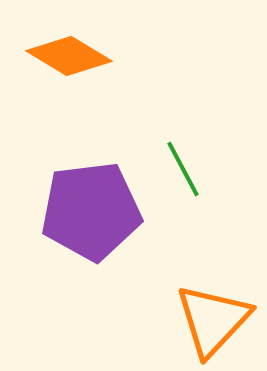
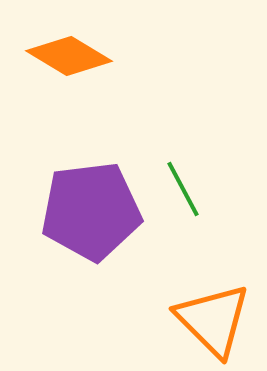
green line: moved 20 px down
orange triangle: rotated 28 degrees counterclockwise
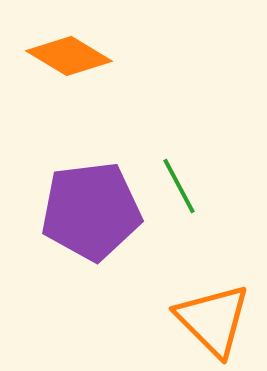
green line: moved 4 px left, 3 px up
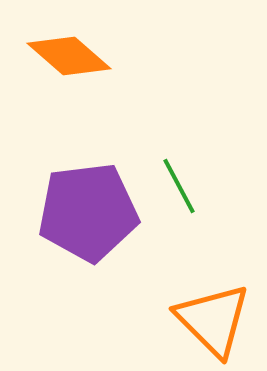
orange diamond: rotated 10 degrees clockwise
purple pentagon: moved 3 px left, 1 px down
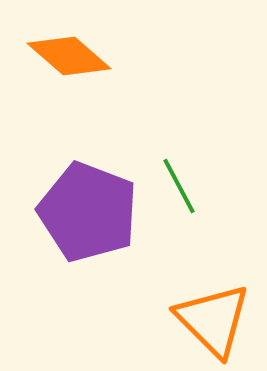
purple pentagon: rotated 28 degrees clockwise
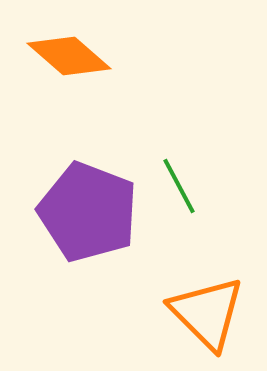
orange triangle: moved 6 px left, 7 px up
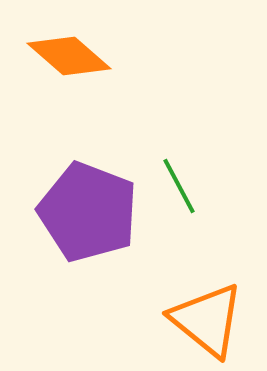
orange triangle: moved 7 px down; rotated 6 degrees counterclockwise
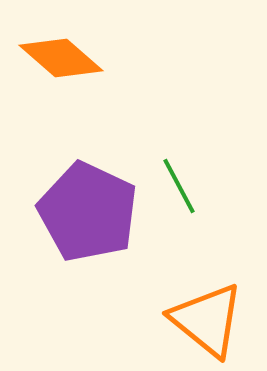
orange diamond: moved 8 px left, 2 px down
purple pentagon: rotated 4 degrees clockwise
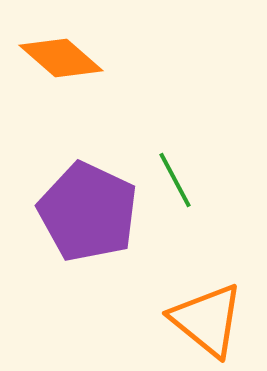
green line: moved 4 px left, 6 px up
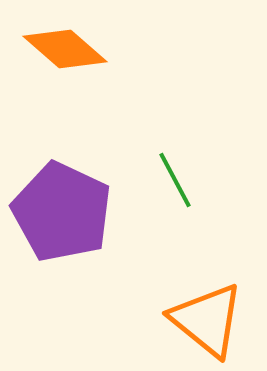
orange diamond: moved 4 px right, 9 px up
purple pentagon: moved 26 px left
